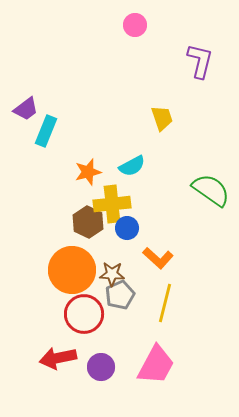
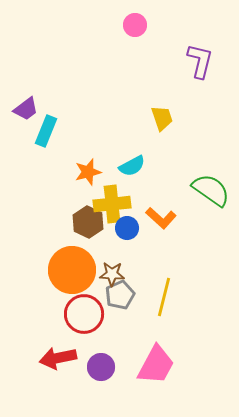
orange L-shape: moved 3 px right, 40 px up
yellow line: moved 1 px left, 6 px up
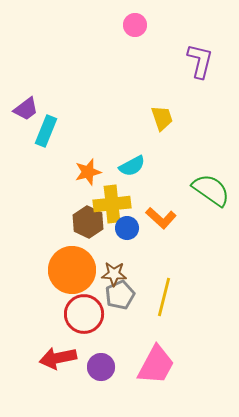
brown star: moved 2 px right
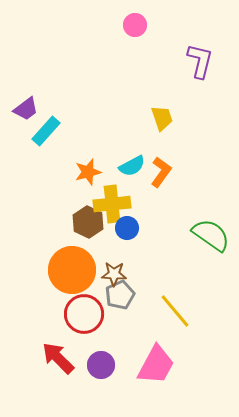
cyan rectangle: rotated 20 degrees clockwise
green semicircle: moved 45 px down
orange L-shape: moved 46 px up; rotated 96 degrees counterclockwise
yellow line: moved 11 px right, 14 px down; rotated 54 degrees counterclockwise
red arrow: rotated 57 degrees clockwise
purple circle: moved 2 px up
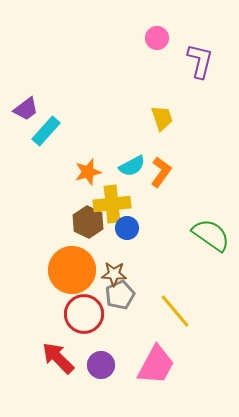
pink circle: moved 22 px right, 13 px down
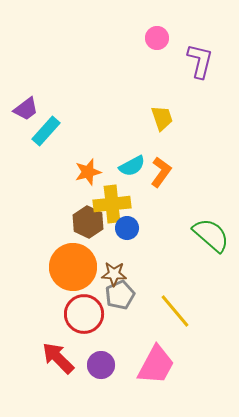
green semicircle: rotated 6 degrees clockwise
orange circle: moved 1 px right, 3 px up
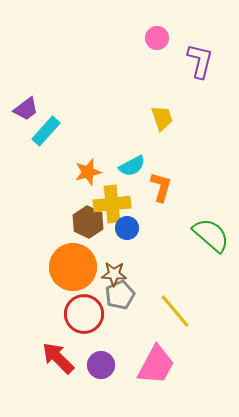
orange L-shape: moved 15 px down; rotated 20 degrees counterclockwise
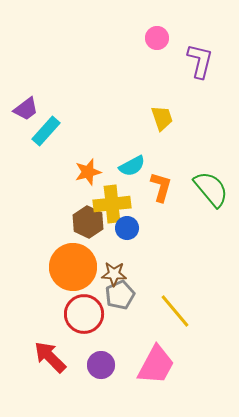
green semicircle: moved 46 px up; rotated 9 degrees clockwise
red arrow: moved 8 px left, 1 px up
